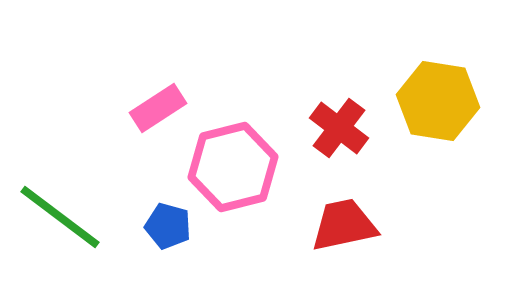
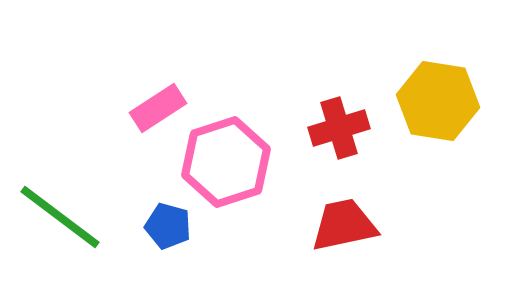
red cross: rotated 36 degrees clockwise
pink hexagon: moved 7 px left, 5 px up; rotated 4 degrees counterclockwise
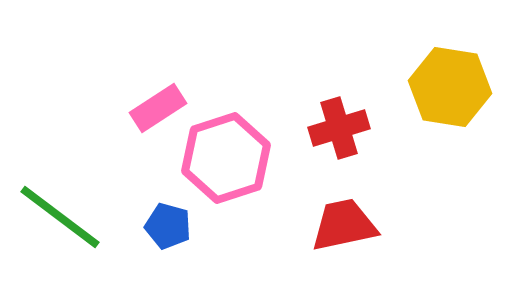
yellow hexagon: moved 12 px right, 14 px up
pink hexagon: moved 4 px up
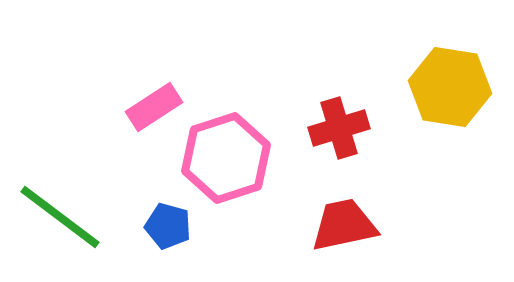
pink rectangle: moved 4 px left, 1 px up
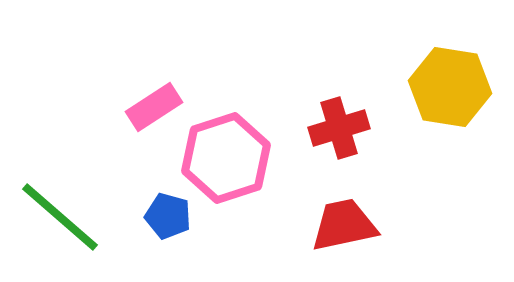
green line: rotated 4 degrees clockwise
blue pentagon: moved 10 px up
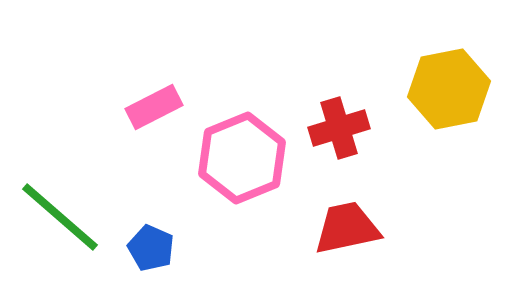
yellow hexagon: moved 1 px left, 2 px down; rotated 20 degrees counterclockwise
pink rectangle: rotated 6 degrees clockwise
pink hexagon: moved 16 px right; rotated 4 degrees counterclockwise
blue pentagon: moved 17 px left, 32 px down; rotated 9 degrees clockwise
red trapezoid: moved 3 px right, 3 px down
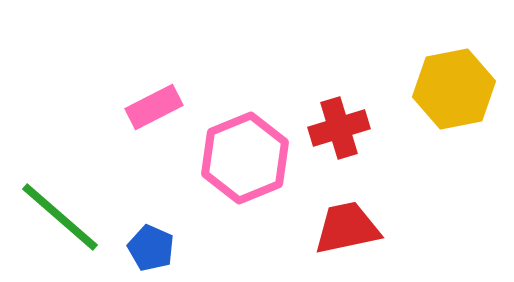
yellow hexagon: moved 5 px right
pink hexagon: moved 3 px right
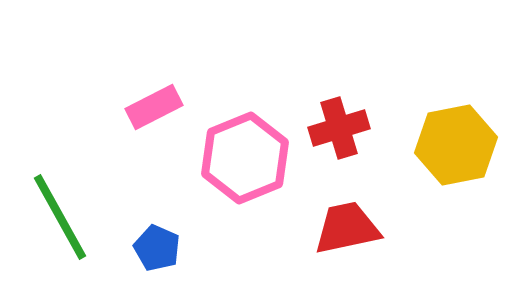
yellow hexagon: moved 2 px right, 56 px down
green line: rotated 20 degrees clockwise
blue pentagon: moved 6 px right
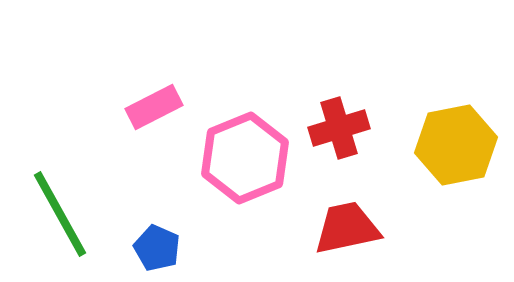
green line: moved 3 px up
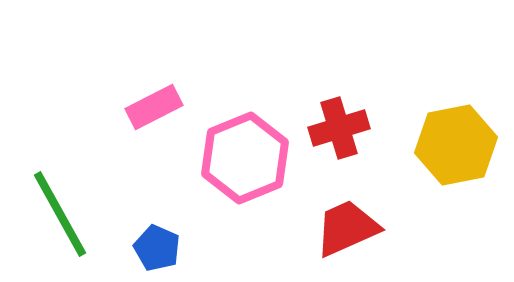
red trapezoid: rotated 12 degrees counterclockwise
